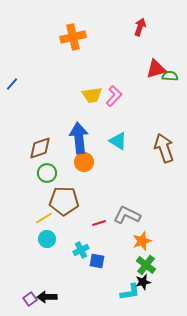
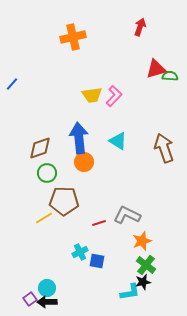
cyan circle: moved 49 px down
cyan cross: moved 1 px left, 2 px down
black arrow: moved 5 px down
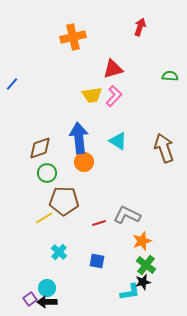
red triangle: moved 43 px left
cyan cross: moved 21 px left; rotated 21 degrees counterclockwise
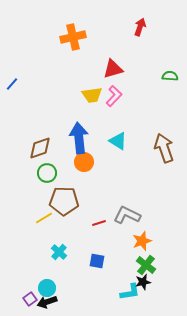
black arrow: rotated 18 degrees counterclockwise
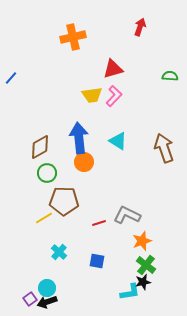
blue line: moved 1 px left, 6 px up
brown diamond: moved 1 px up; rotated 10 degrees counterclockwise
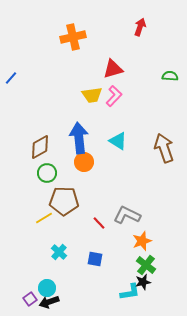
red line: rotated 64 degrees clockwise
blue square: moved 2 px left, 2 px up
black arrow: moved 2 px right
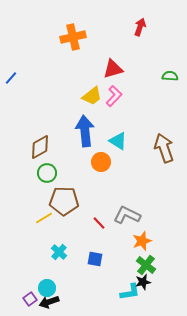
yellow trapezoid: moved 1 px down; rotated 30 degrees counterclockwise
blue arrow: moved 6 px right, 7 px up
orange circle: moved 17 px right
